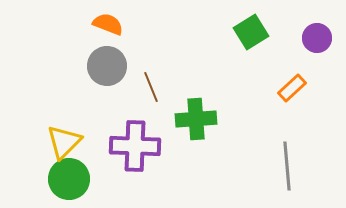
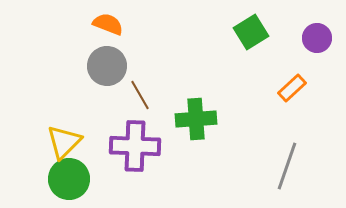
brown line: moved 11 px left, 8 px down; rotated 8 degrees counterclockwise
gray line: rotated 24 degrees clockwise
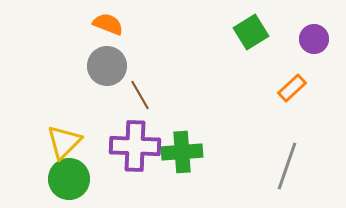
purple circle: moved 3 px left, 1 px down
green cross: moved 14 px left, 33 px down
